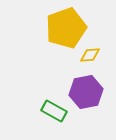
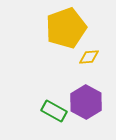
yellow diamond: moved 1 px left, 2 px down
purple hexagon: moved 10 px down; rotated 20 degrees counterclockwise
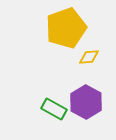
green rectangle: moved 2 px up
